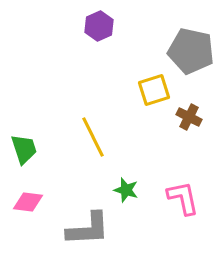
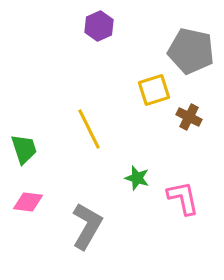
yellow line: moved 4 px left, 8 px up
green star: moved 11 px right, 12 px up
gray L-shape: moved 1 px left, 3 px up; rotated 57 degrees counterclockwise
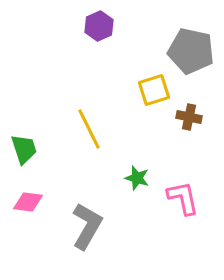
brown cross: rotated 15 degrees counterclockwise
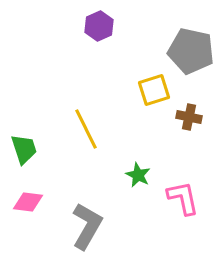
yellow line: moved 3 px left
green star: moved 1 px right, 3 px up; rotated 10 degrees clockwise
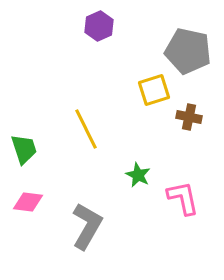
gray pentagon: moved 3 px left
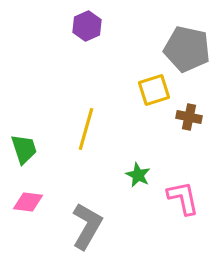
purple hexagon: moved 12 px left
gray pentagon: moved 1 px left, 2 px up
yellow line: rotated 42 degrees clockwise
